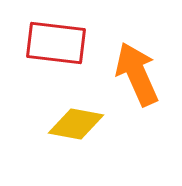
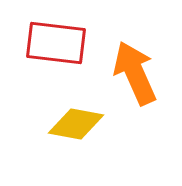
orange arrow: moved 2 px left, 1 px up
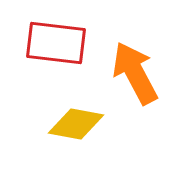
orange arrow: rotated 4 degrees counterclockwise
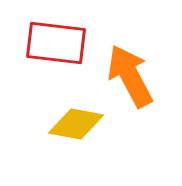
orange arrow: moved 5 px left, 3 px down
